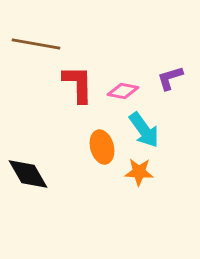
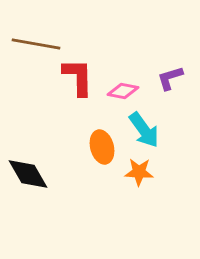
red L-shape: moved 7 px up
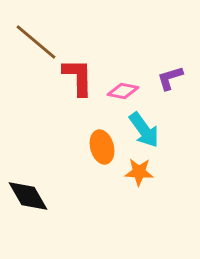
brown line: moved 2 px up; rotated 30 degrees clockwise
black diamond: moved 22 px down
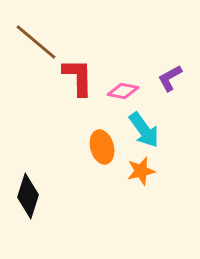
purple L-shape: rotated 12 degrees counterclockwise
orange star: moved 2 px right, 1 px up; rotated 16 degrees counterclockwise
black diamond: rotated 48 degrees clockwise
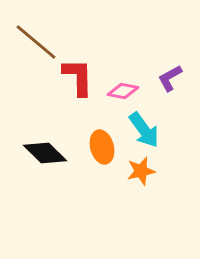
black diamond: moved 17 px right, 43 px up; rotated 63 degrees counterclockwise
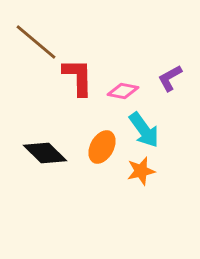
orange ellipse: rotated 44 degrees clockwise
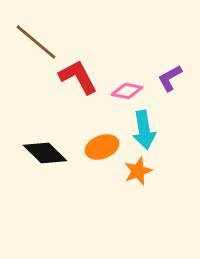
red L-shape: rotated 27 degrees counterclockwise
pink diamond: moved 4 px right
cyan arrow: rotated 27 degrees clockwise
orange ellipse: rotated 40 degrees clockwise
orange star: moved 3 px left; rotated 8 degrees counterclockwise
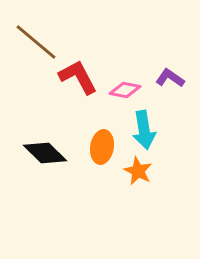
purple L-shape: rotated 64 degrees clockwise
pink diamond: moved 2 px left, 1 px up
orange ellipse: rotated 60 degrees counterclockwise
orange star: rotated 24 degrees counterclockwise
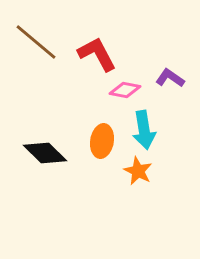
red L-shape: moved 19 px right, 23 px up
orange ellipse: moved 6 px up
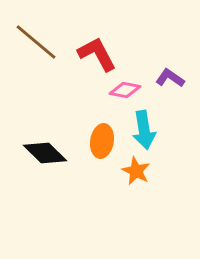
orange star: moved 2 px left
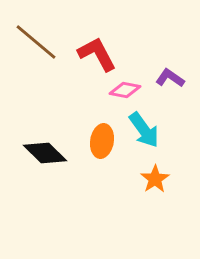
cyan arrow: rotated 27 degrees counterclockwise
orange star: moved 19 px right, 8 px down; rotated 12 degrees clockwise
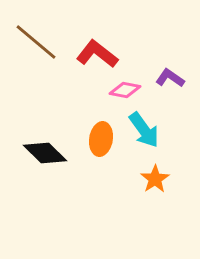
red L-shape: rotated 24 degrees counterclockwise
orange ellipse: moved 1 px left, 2 px up
